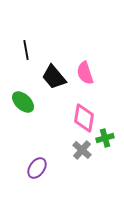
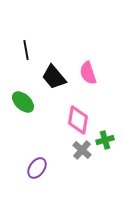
pink semicircle: moved 3 px right
pink diamond: moved 6 px left, 2 px down
green cross: moved 2 px down
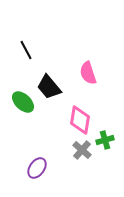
black line: rotated 18 degrees counterclockwise
black trapezoid: moved 5 px left, 10 px down
pink diamond: moved 2 px right
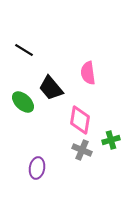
black line: moved 2 px left; rotated 30 degrees counterclockwise
pink semicircle: rotated 10 degrees clockwise
black trapezoid: moved 2 px right, 1 px down
green cross: moved 6 px right
gray cross: rotated 18 degrees counterclockwise
purple ellipse: rotated 25 degrees counterclockwise
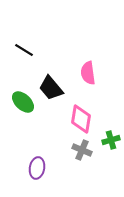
pink diamond: moved 1 px right, 1 px up
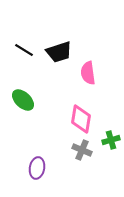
black trapezoid: moved 8 px right, 36 px up; rotated 68 degrees counterclockwise
green ellipse: moved 2 px up
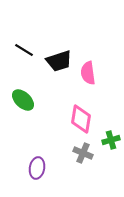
black trapezoid: moved 9 px down
gray cross: moved 1 px right, 3 px down
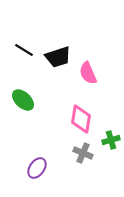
black trapezoid: moved 1 px left, 4 px up
pink semicircle: rotated 15 degrees counterclockwise
purple ellipse: rotated 25 degrees clockwise
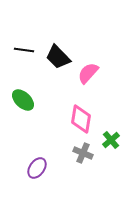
black line: rotated 24 degrees counterclockwise
black trapezoid: rotated 64 degrees clockwise
pink semicircle: rotated 65 degrees clockwise
green cross: rotated 24 degrees counterclockwise
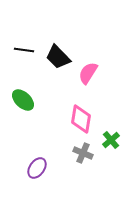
pink semicircle: rotated 10 degrees counterclockwise
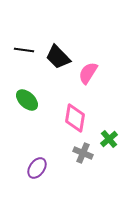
green ellipse: moved 4 px right
pink diamond: moved 6 px left, 1 px up
green cross: moved 2 px left, 1 px up
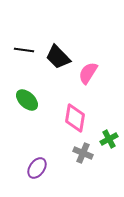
green cross: rotated 12 degrees clockwise
